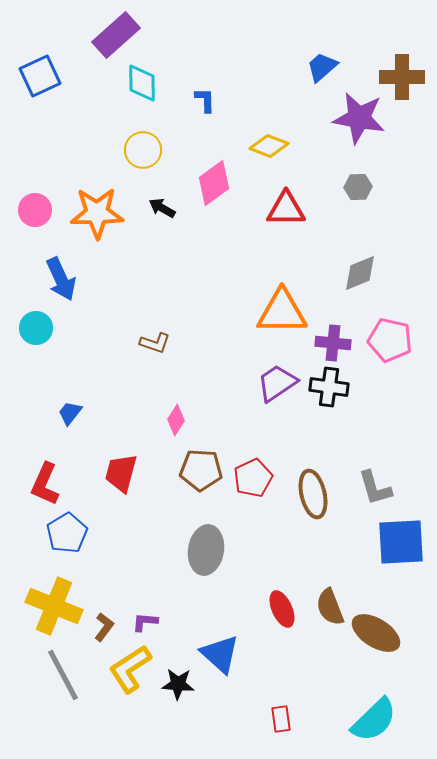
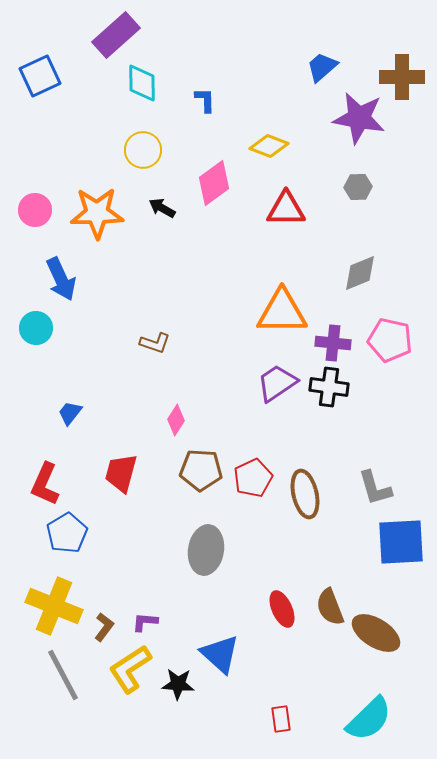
brown ellipse at (313, 494): moved 8 px left
cyan semicircle at (374, 720): moved 5 px left, 1 px up
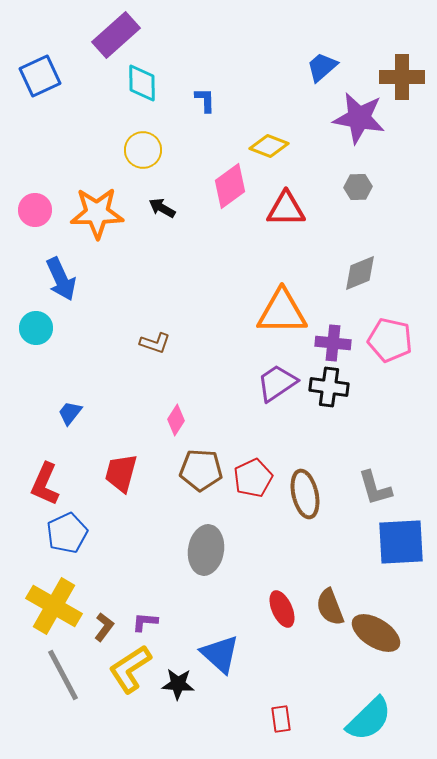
pink diamond at (214, 183): moved 16 px right, 3 px down
blue pentagon at (67, 533): rotated 6 degrees clockwise
yellow cross at (54, 606): rotated 8 degrees clockwise
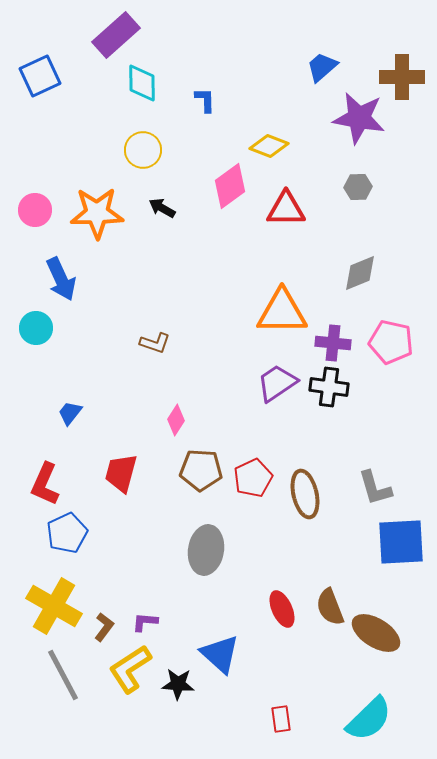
pink pentagon at (390, 340): moved 1 px right, 2 px down
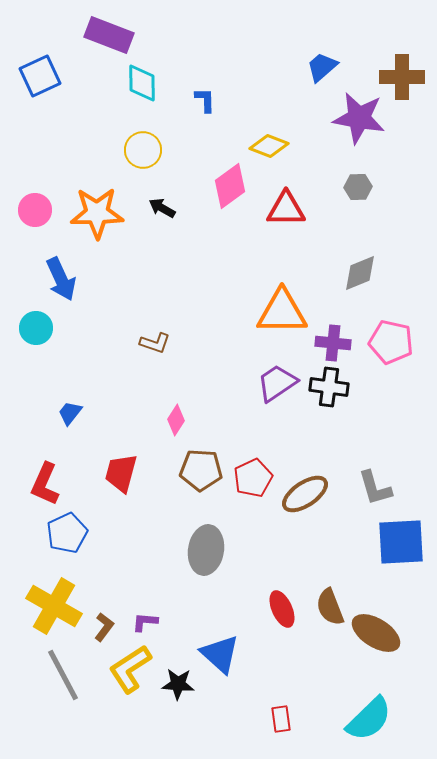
purple rectangle at (116, 35): moved 7 px left; rotated 63 degrees clockwise
brown ellipse at (305, 494): rotated 69 degrees clockwise
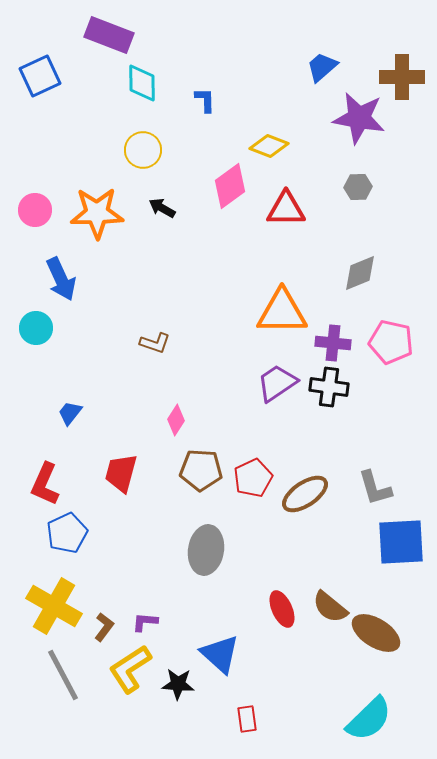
brown semicircle at (330, 607): rotated 30 degrees counterclockwise
red rectangle at (281, 719): moved 34 px left
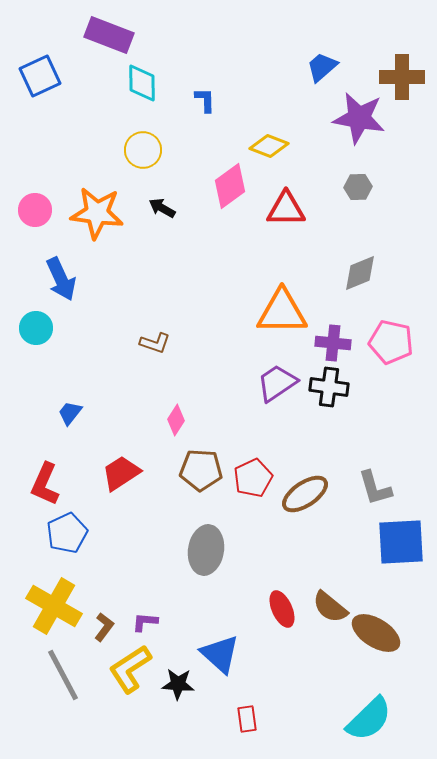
orange star at (97, 213): rotated 8 degrees clockwise
red trapezoid at (121, 473): rotated 42 degrees clockwise
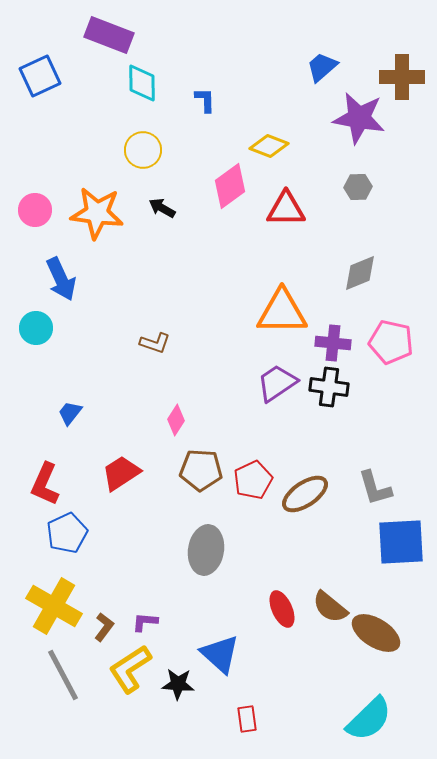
red pentagon at (253, 478): moved 2 px down
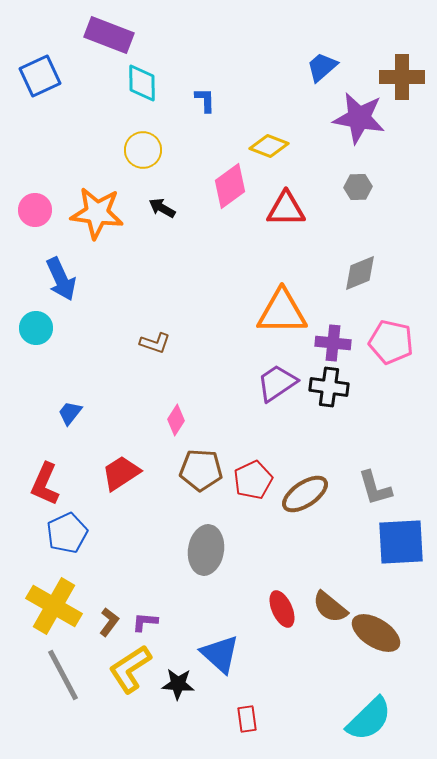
brown L-shape at (104, 627): moved 5 px right, 5 px up
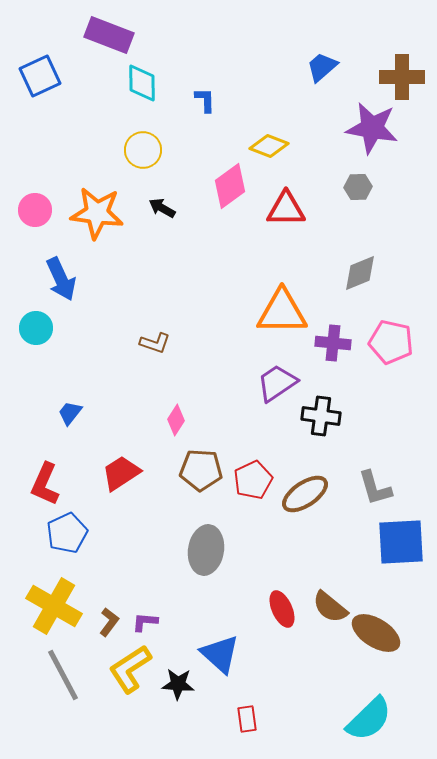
purple star at (359, 118): moved 13 px right, 10 px down
black cross at (329, 387): moved 8 px left, 29 px down
